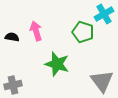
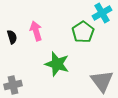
cyan cross: moved 2 px left, 1 px up
green pentagon: rotated 20 degrees clockwise
black semicircle: rotated 64 degrees clockwise
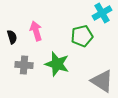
green pentagon: moved 1 px left, 4 px down; rotated 20 degrees clockwise
gray triangle: rotated 20 degrees counterclockwise
gray cross: moved 11 px right, 20 px up; rotated 18 degrees clockwise
